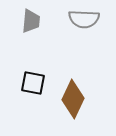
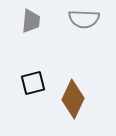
black square: rotated 25 degrees counterclockwise
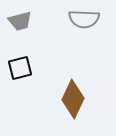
gray trapezoid: moved 11 px left; rotated 70 degrees clockwise
black square: moved 13 px left, 15 px up
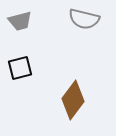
gray semicircle: rotated 12 degrees clockwise
brown diamond: moved 1 px down; rotated 12 degrees clockwise
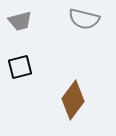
black square: moved 1 px up
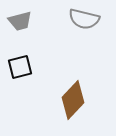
brown diamond: rotated 6 degrees clockwise
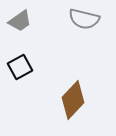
gray trapezoid: rotated 20 degrees counterclockwise
black square: rotated 15 degrees counterclockwise
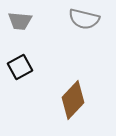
gray trapezoid: rotated 40 degrees clockwise
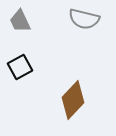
gray trapezoid: rotated 60 degrees clockwise
